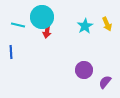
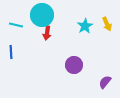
cyan circle: moved 2 px up
cyan line: moved 2 px left
red arrow: moved 2 px down
purple circle: moved 10 px left, 5 px up
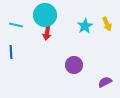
cyan circle: moved 3 px right
purple semicircle: rotated 24 degrees clockwise
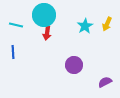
cyan circle: moved 1 px left
yellow arrow: rotated 48 degrees clockwise
blue line: moved 2 px right
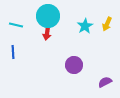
cyan circle: moved 4 px right, 1 px down
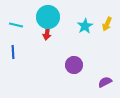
cyan circle: moved 1 px down
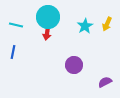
blue line: rotated 16 degrees clockwise
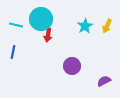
cyan circle: moved 7 px left, 2 px down
yellow arrow: moved 2 px down
red arrow: moved 1 px right, 2 px down
purple circle: moved 2 px left, 1 px down
purple semicircle: moved 1 px left, 1 px up
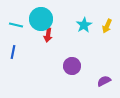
cyan star: moved 1 px left, 1 px up
